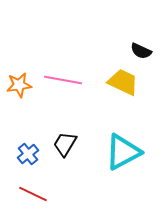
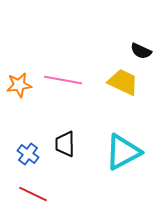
black trapezoid: rotated 32 degrees counterclockwise
blue cross: rotated 15 degrees counterclockwise
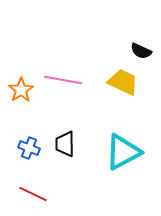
orange star: moved 2 px right, 5 px down; rotated 25 degrees counterclockwise
blue cross: moved 1 px right, 6 px up; rotated 15 degrees counterclockwise
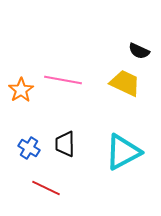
black semicircle: moved 2 px left
yellow trapezoid: moved 2 px right, 1 px down
blue cross: rotated 10 degrees clockwise
red line: moved 13 px right, 6 px up
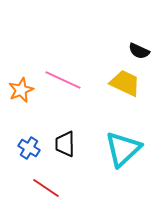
pink line: rotated 15 degrees clockwise
orange star: rotated 10 degrees clockwise
cyan triangle: moved 3 px up; rotated 15 degrees counterclockwise
red line: rotated 8 degrees clockwise
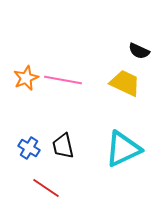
pink line: rotated 15 degrees counterclockwise
orange star: moved 5 px right, 12 px up
black trapezoid: moved 2 px left, 2 px down; rotated 12 degrees counterclockwise
cyan triangle: rotated 18 degrees clockwise
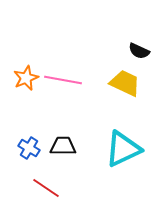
black trapezoid: rotated 104 degrees clockwise
